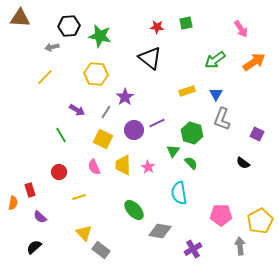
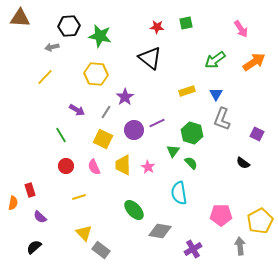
red circle at (59, 172): moved 7 px right, 6 px up
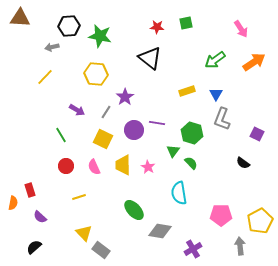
purple line at (157, 123): rotated 35 degrees clockwise
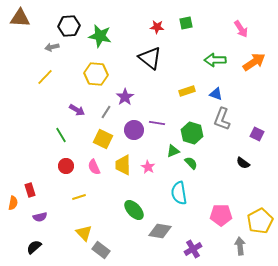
green arrow at (215, 60): rotated 35 degrees clockwise
blue triangle at (216, 94): rotated 40 degrees counterclockwise
green triangle at (173, 151): rotated 32 degrees clockwise
purple semicircle at (40, 217): rotated 56 degrees counterclockwise
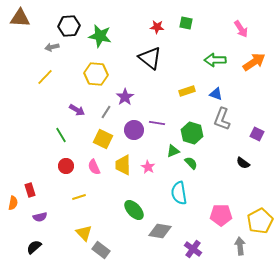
green square at (186, 23): rotated 24 degrees clockwise
purple cross at (193, 249): rotated 24 degrees counterclockwise
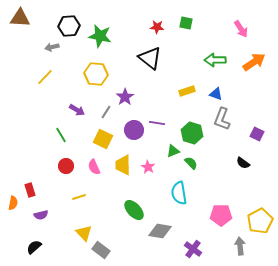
purple semicircle at (40, 217): moved 1 px right, 2 px up
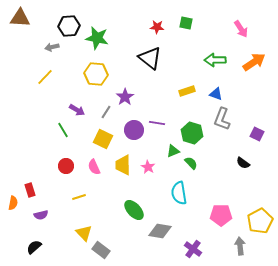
green star at (100, 36): moved 3 px left, 2 px down
green line at (61, 135): moved 2 px right, 5 px up
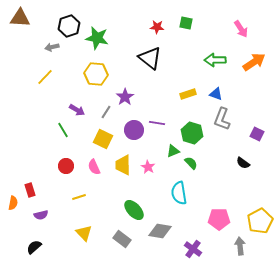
black hexagon at (69, 26): rotated 15 degrees counterclockwise
yellow rectangle at (187, 91): moved 1 px right, 3 px down
pink pentagon at (221, 215): moved 2 px left, 4 px down
gray rectangle at (101, 250): moved 21 px right, 11 px up
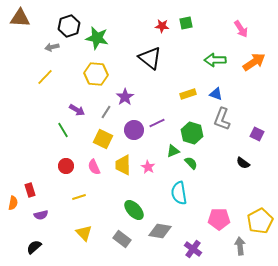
green square at (186, 23): rotated 24 degrees counterclockwise
red star at (157, 27): moved 5 px right, 1 px up
purple line at (157, 123): rotated 35 degrees counterclockwise
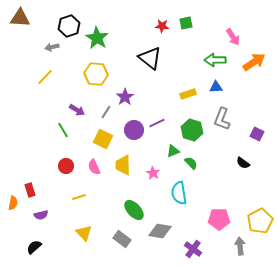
pink arrow at (241, 29): moved 8 px left, 8 px down
green star at (97, 38): rotated 20 degrees clockwise
blue triangle at (216, 94): moved 7 px up; rotated 24 degrees counterclockwise
green hexagon at (192, 133): moved 3 px up
pink star at (148, 167): moved 5 px right, 6 px down
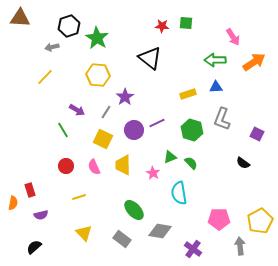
green square at (186, 23): rotated 16 degrees clockwise
yellow hexagon at (96, 74): moved 2 px right, 1 px down
green triangle at (173, 151): moved 3 px left, 6 px down
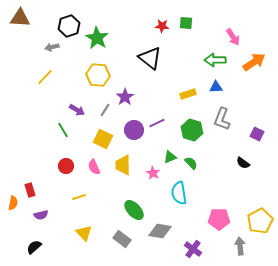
gray line at (106, 112): moved 1 px left, 2 px up
